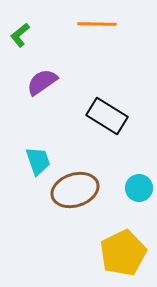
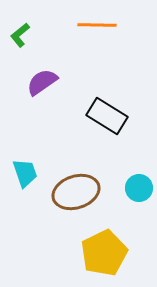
orange line: moved 1 px down
cyan trapezoid: moved 13 px left, 12 px down
brown ellipse: moved 1 px right, 2 px down
yellow pentagon: moved 19 px left
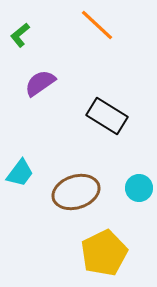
orange line: rotated 42 degrees clockwise
purple semicircle: moved 2 px left, 1 px down
cyan trapezoid: moved 5 px left; rotated 56 degrees clockwise
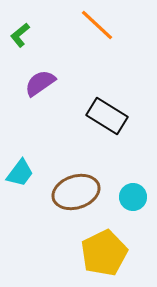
cyan circle: moved 6 px left, 9 px down
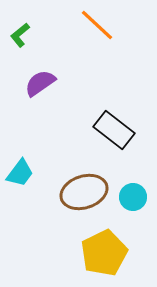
black rectangle: moved 7 px right, 14 px down; rotated 6 degrees clockwise
brown ellipse: moved 8 px right
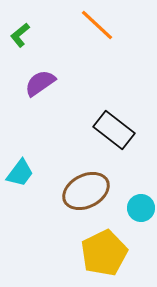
brown ellipse: moved 2 px right, 1 px up; rotated 9 degrees counterclockwise
cyan circle: moved 8 px right, 11 px down
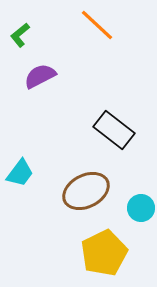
purple semicircle: moved 7 px up; rotated 8 degrees clockwise
